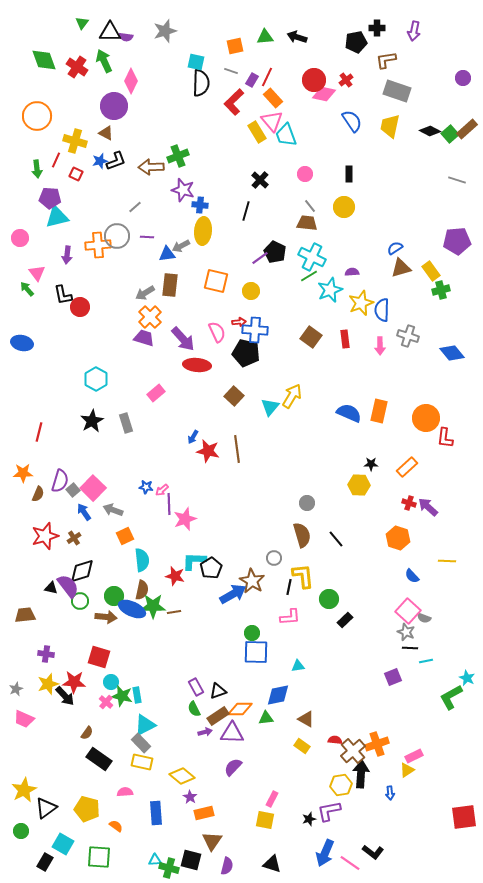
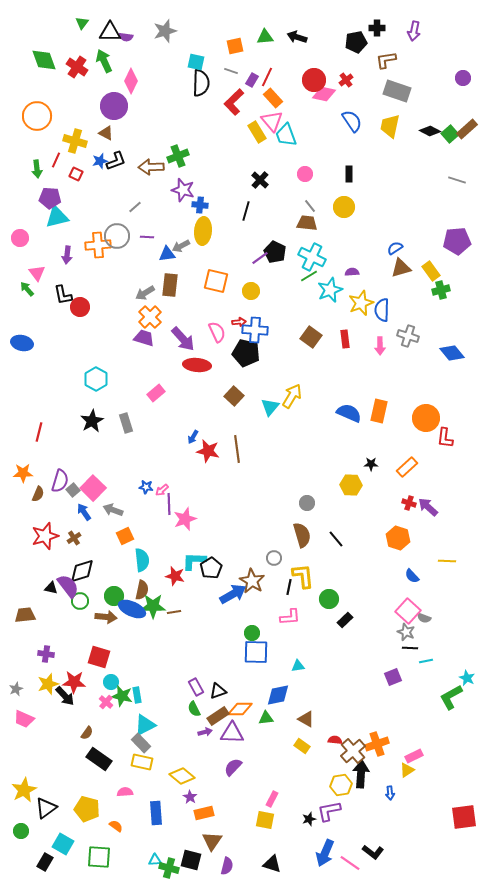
yellow hexagon at (359, 485): moved 8 px left
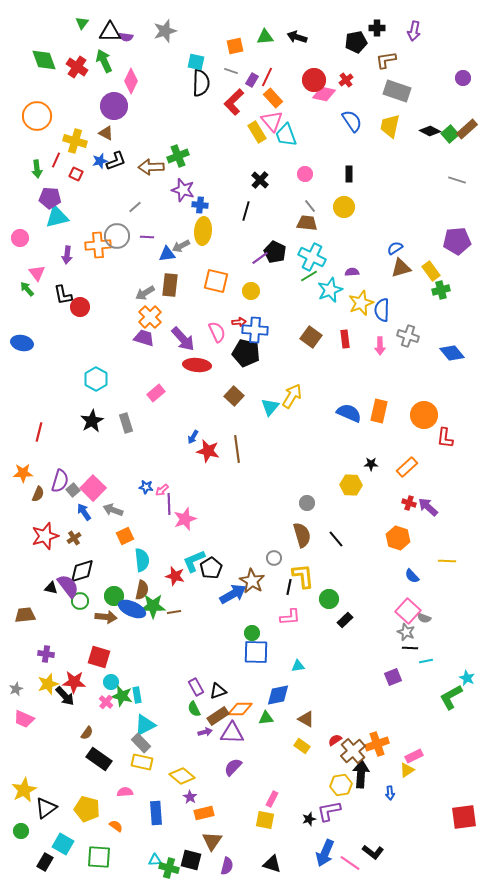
orange circle at (426, 418): moved 2 px left, 3 px up
cyan L-shape at (194, 561): rotated 25 degrees counterclockwise
red semicircle at (335, 740): rotated 40 degrees counterclockwise
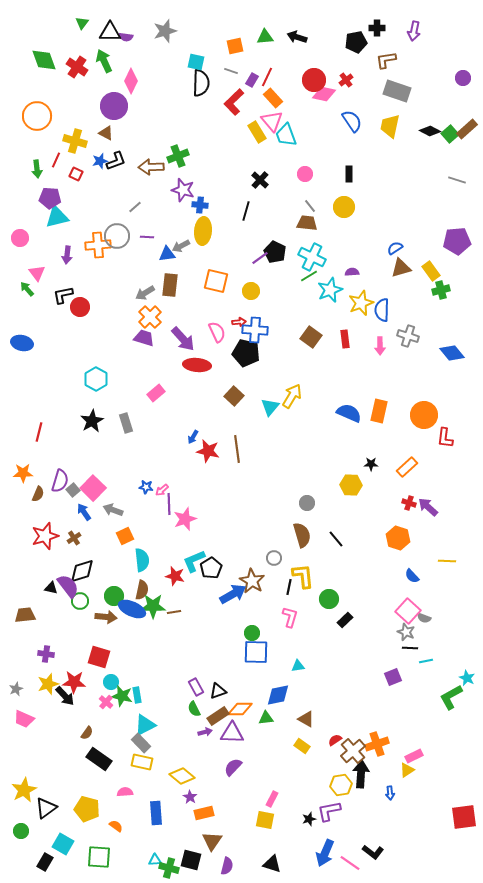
black L-shape at (63, 295): rotated 90 degrees clockwise
pink L-shape at (290, 617): rotated 70 degrees counterclockwise
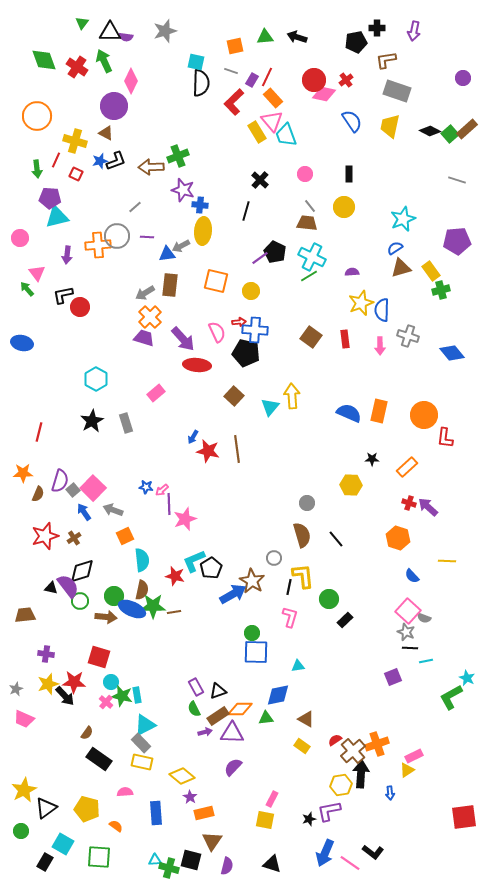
cyan star at (330, 290): moved 73 px right, 71 px up
yellow arrow at (292, 396): rotated 35 degrees counterclockwise
black star at (371, 464): moved 1 px right, 5 px up
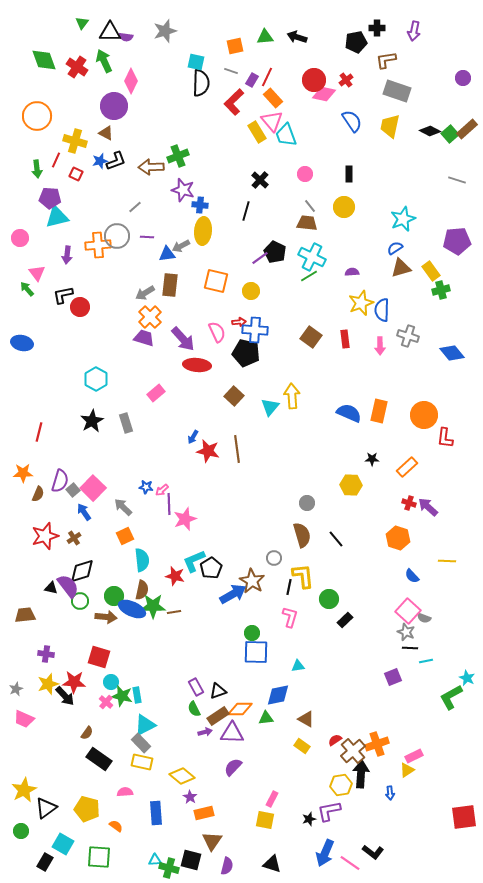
gray arrow at (113, 510): moved 10 px right, 3 px up; rotated 24 degrees clockwise
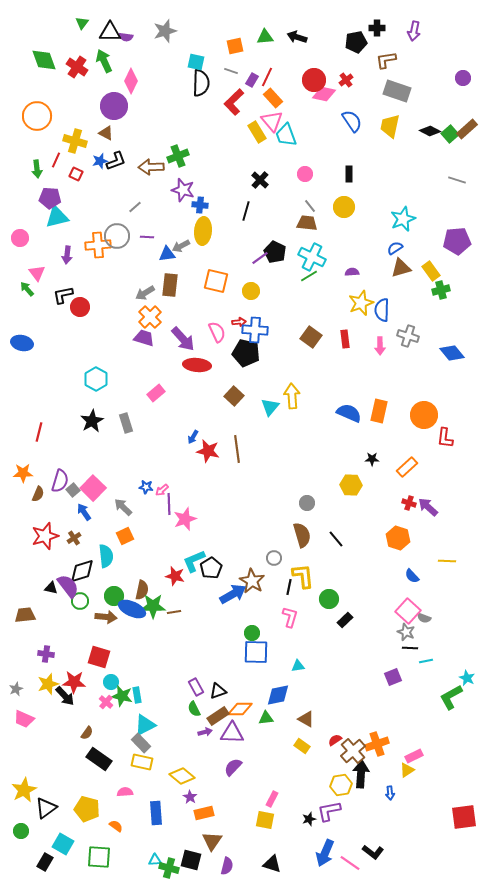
cyan semicircle at (142, 560): moved 36 px left, 4 px up
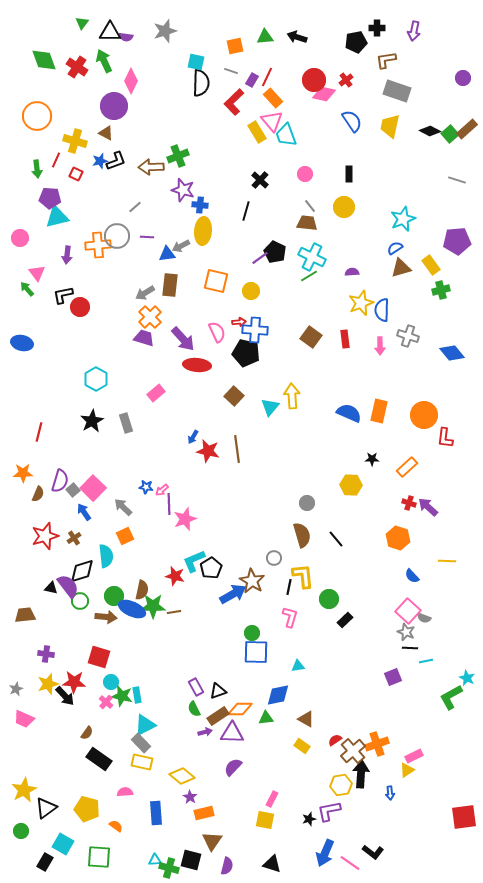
yellow rectangle at (431, 271): moved 6 px up
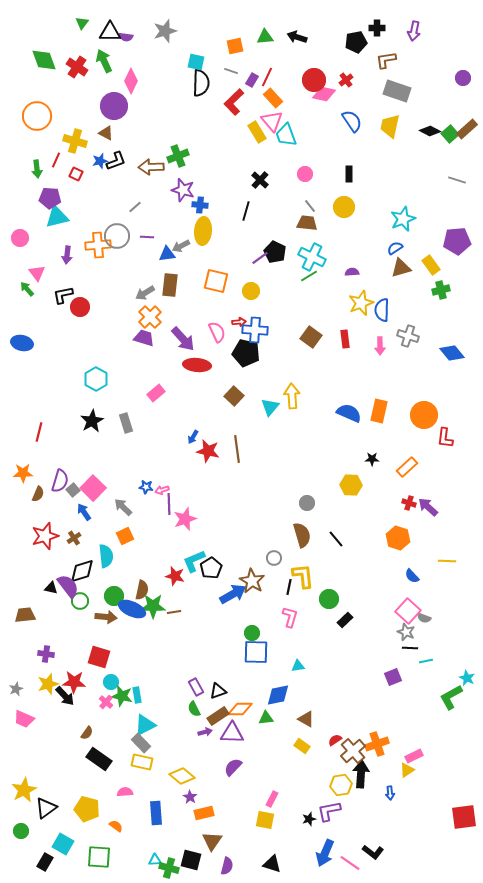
pink arrow at (162, 490): rotated 24 degrees clockwise
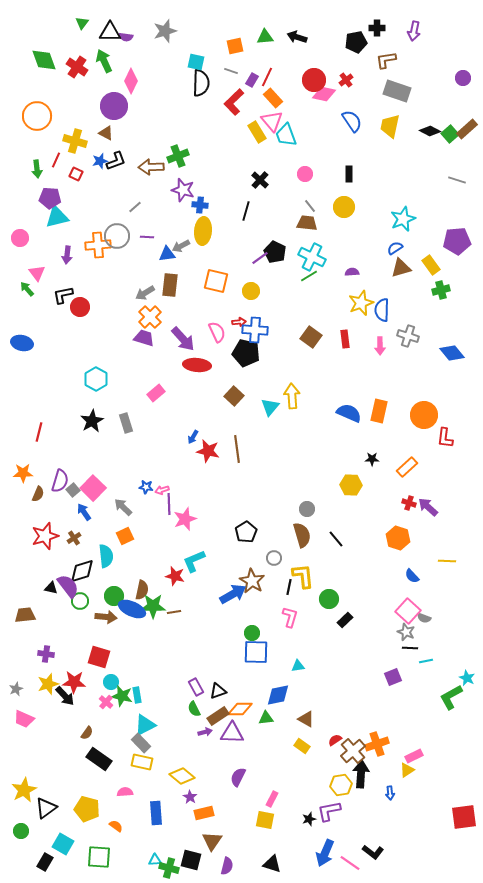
gray circle at (307, 503): moved 6 px down
black pentagon at (211, 568): moved 35 px right, 36 px up
purple semicircle at (233, 767): moved 5 px right, 10 px down; rotated 18 degrees counterclockwise
